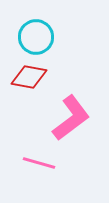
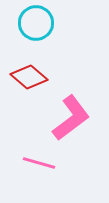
cyan circle: moved 14 px up
red diamond: rotated 30 degrees clockwise
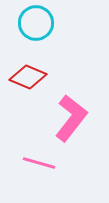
red diamond: moved 1 px left; rotated 18 degrees counterclockwise
pink L-shape: rotated 15 degrees counterclockwise
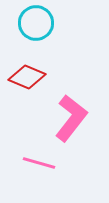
red diamond: moved 1 px left
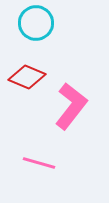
pink L-shape: moved 12 px up
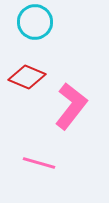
cyan circle: moved 1 px left, 1 px up
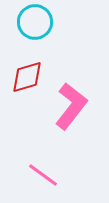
red diamond: rotated 39 degrees counterclockwise
pink line: moved 4 px right, 12 px down; rotated 20 degrees clockwise
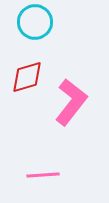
pink L-shape: moved 4 px up
pink line: rotated 40 degrees counterclockwise
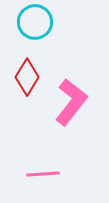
red diamond: rotated 42 degrees counterclockwise
pink line: moved 1 px up
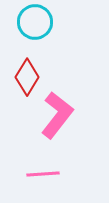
pink L-shape: moved 14 px left, 13 px down
